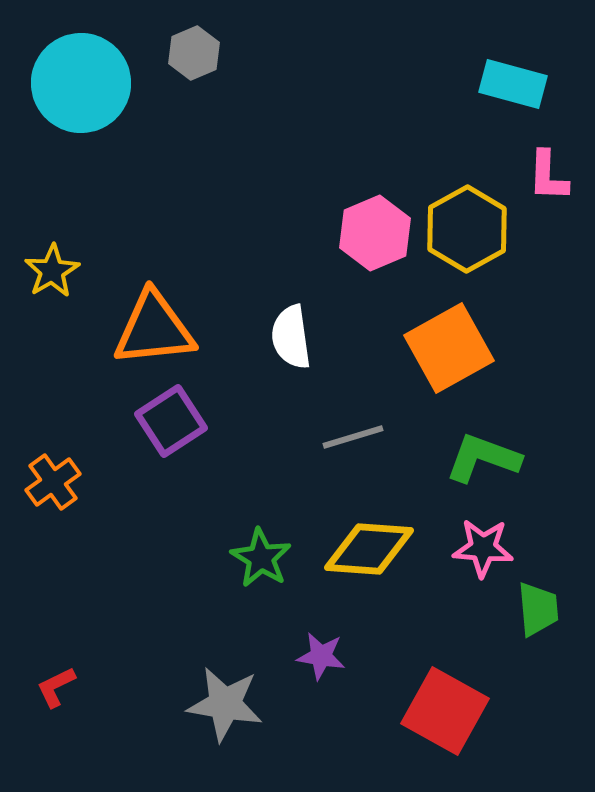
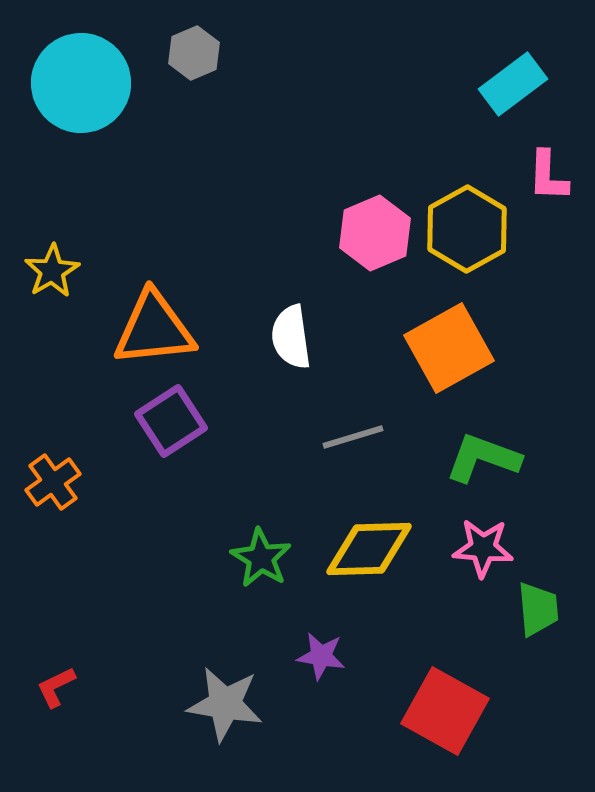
cyan rectangle: rotated 52 degrees counterclockwise
yellow diamond: rotated 6 degrees counterclockwise
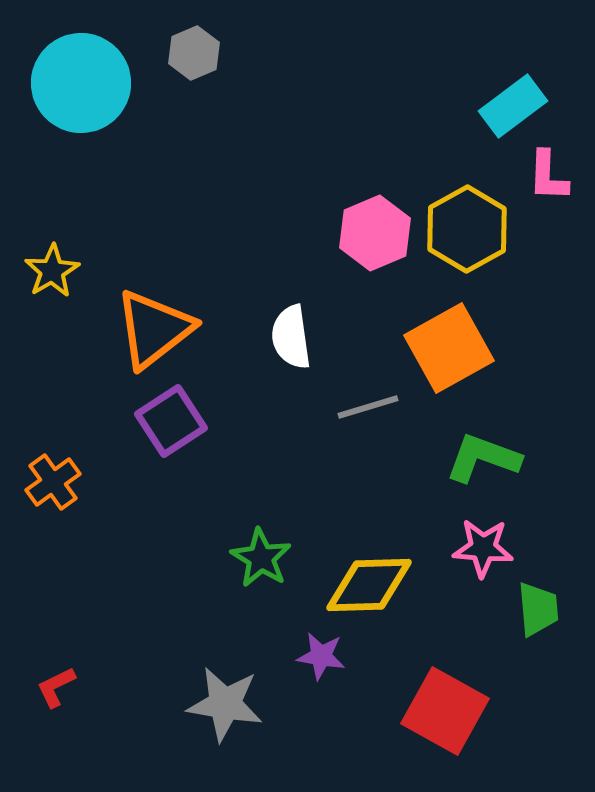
cyan rectangle: moved 22 px down
orange triangle: rotated 32 degrees counterclockwise
gray line: moved 15 px right, 30 px up
yellow diamond: moved 36 px down
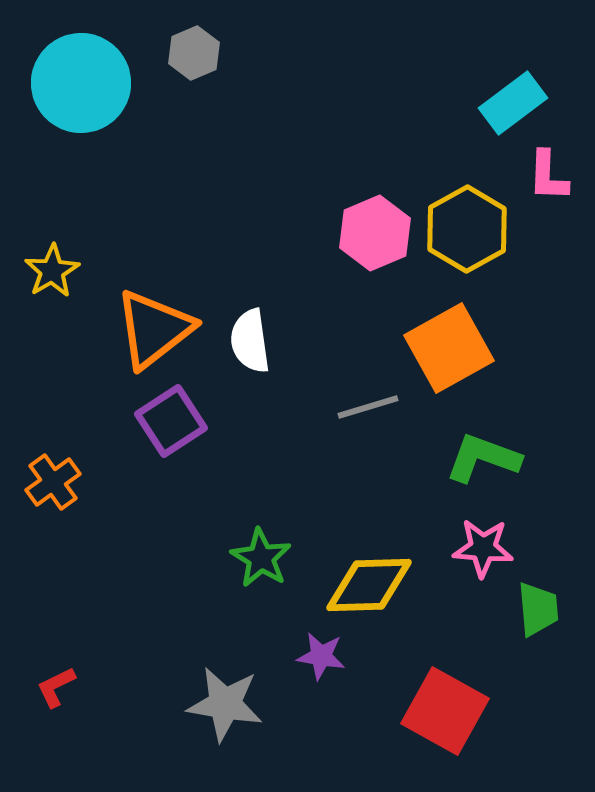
cyan rectangle: moved 3 px up
white semicircle: moved 41 px left, 4 px down
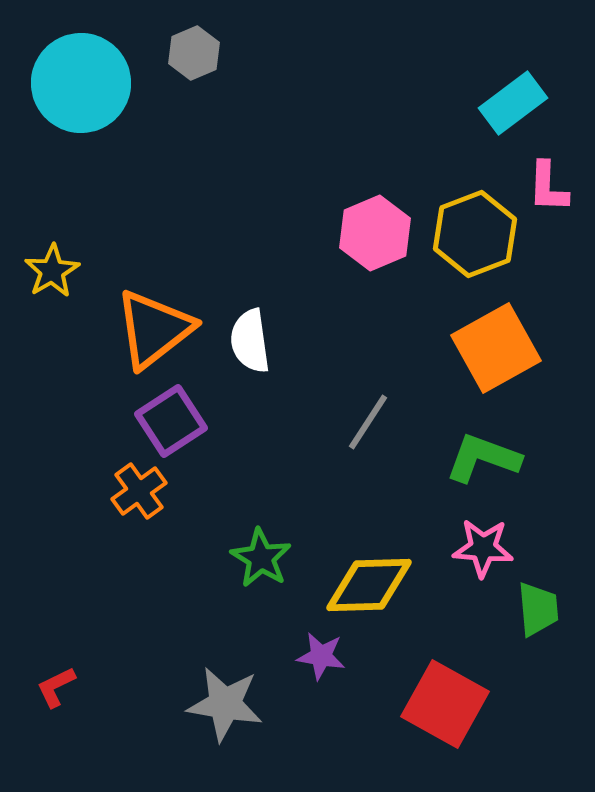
pink L-shape: moved 11 px down
yellow hexagon: moved 8 px right, 5 px down; rotated 8 degrees clockwise
orange square: moved 47 px right
gray line: moved 15 px down; rotated 40 degrees counterclockwise
orange cross: moved 86 px right, 9 px down
red square: moved 7 px up
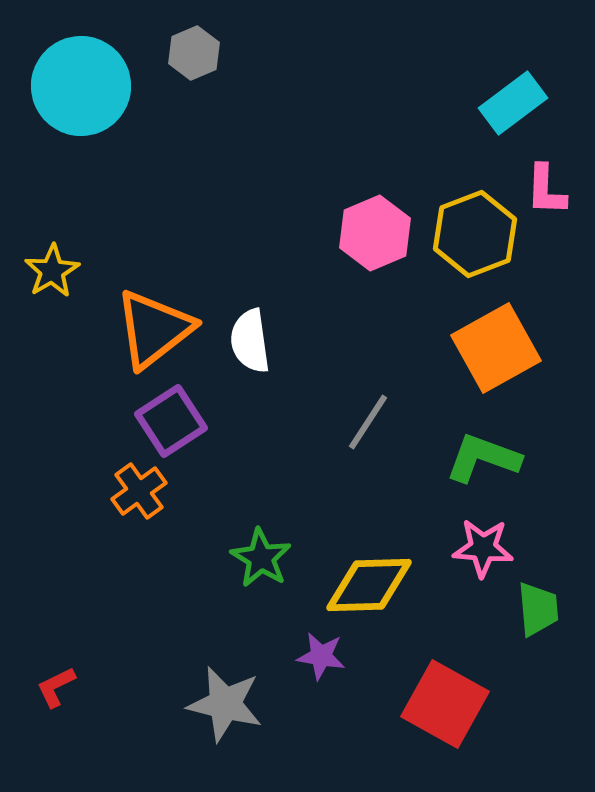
cyan circle: moved 3 px down
pink L-shape: moved 2 px left, 3 px down
gray star: rotated 4 degrees clockwise
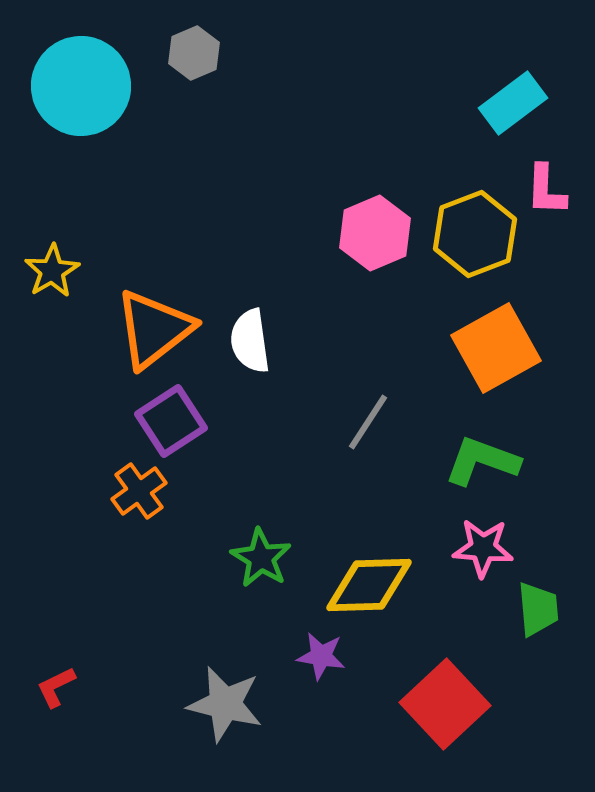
green L-shape: moved 1 px left, 3 px down
red square: rotated 18 degrees clockwise
